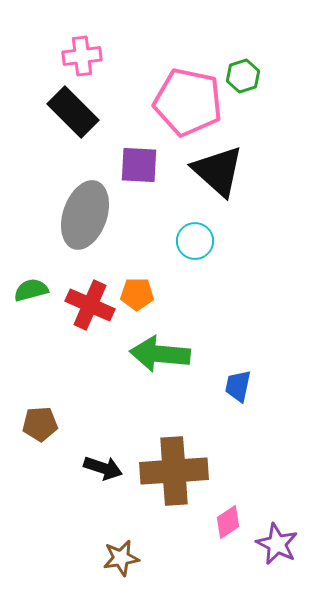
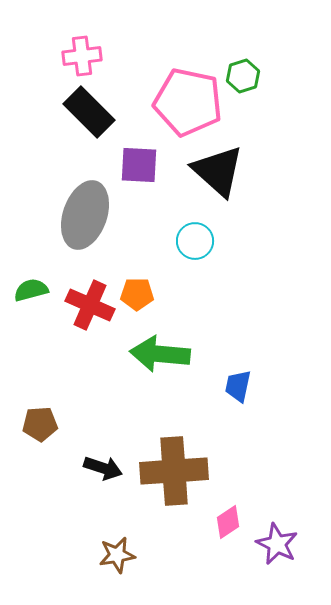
black rectangle: moved 16 px right
brown star: moved 4 px left, 3 px up
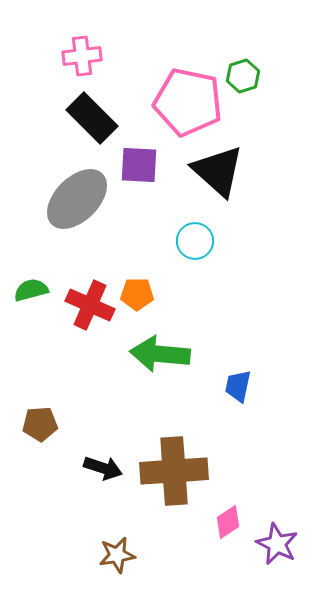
black rectangle: moved 3 px right, 6 px down
gray ellipse: moved 8 px left, 16 px up; rotated 26 degrees clockwise
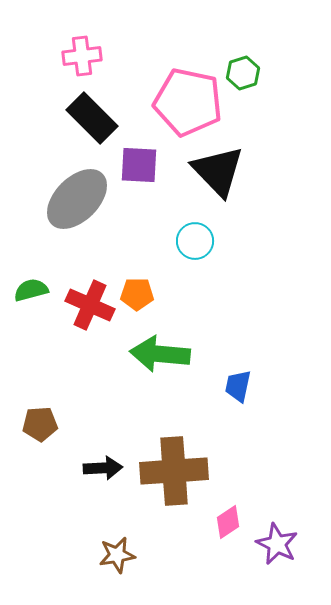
green hexagon: moved 3 px up
black triangle: rotated 4 degrees clockwise
black arrow: rotated 21 degrees counterclockwise
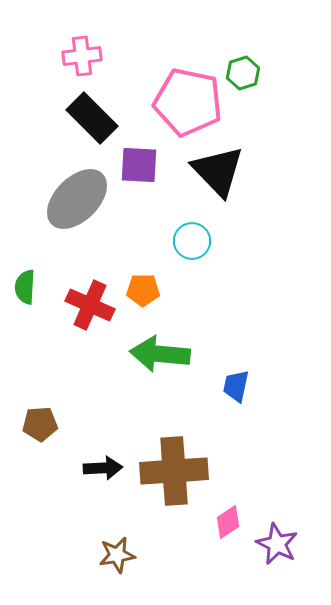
cyan circle: moved 3 px left
green semicircle: moved 6 px left, 3 px up; rotated 72 degrees counterclockwise
orange pentagon: moved 6 px right, 4 px up
blue trapezoid: moved 2 px left
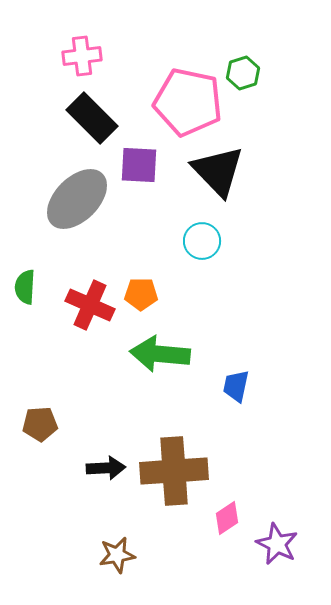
cyan circle: moved 10 px right
orange pentagon: moved 2 px left, 4 px down
black arrow: moved 3 px right
pink diamond: moved 1 px left, 4 px up
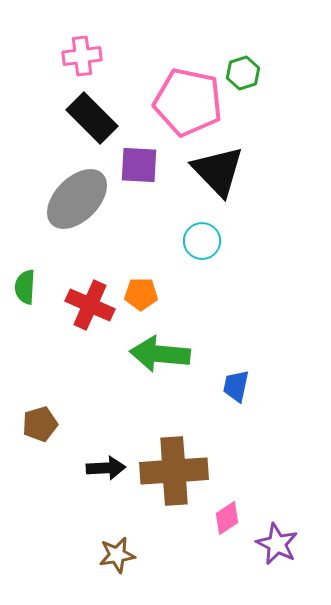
brown pentagon: rotated 12 degrees counterclockwise
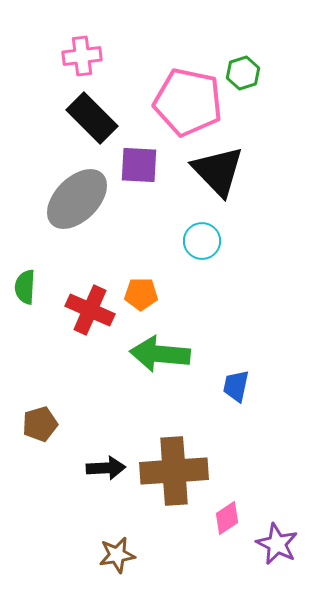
red cross: moved 5 px down
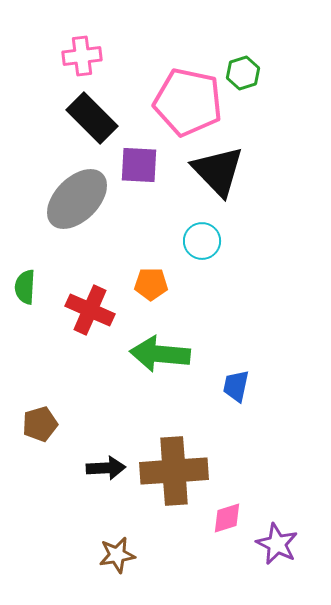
orange pentagon: moved 10 px right, 10 px up
pink diamond: rotated 16 degrees clockwise
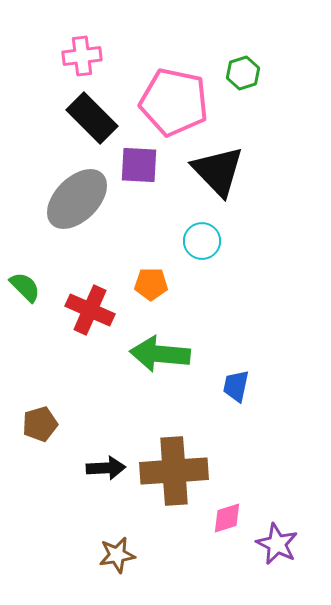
pink pentagon: moved 14 px left
green semicircle: rotated 132 degrees clockwise
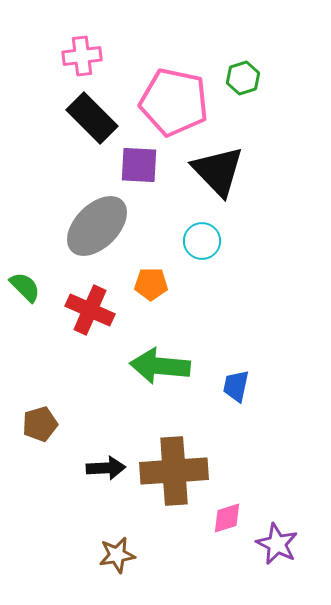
green hexagon: moved 5 px down
gray ellipse: moved 20 px right, 27 px down
green arrow: moved 12 px down
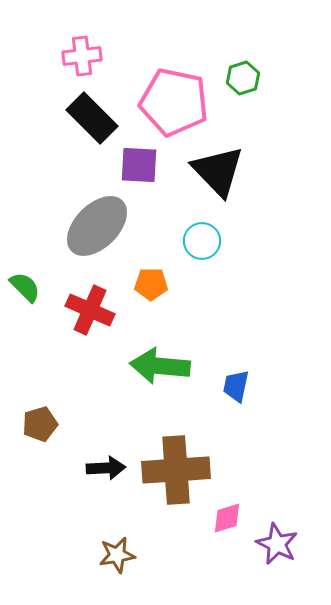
brown cross: moved 2 px right, 1 px up
